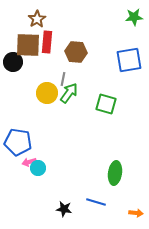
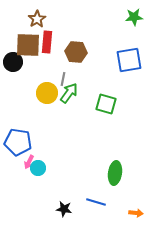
pink arrow: rotated 48 degrees counterclockwise
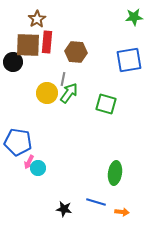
orange arrow: moved 14 px left, 1 px up
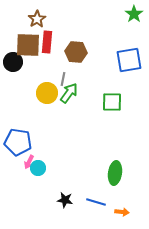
green star: moved 3 px up; rotated 30 degrees counterclockwise
green square: moved 6 px right, 2 px up; rotated 15 degrees counterclockwise
black star: moved 1 px right, 9 px up
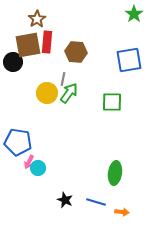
brown square: rotated 12 degrees counterclockwise
black star: rotated 14 degrees clockwise
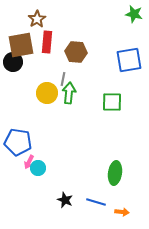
green star: rotated 24 degrees counterclockwise
brown square: moved 7 px left
green arrow: rotated 30 degrees counterclockwise
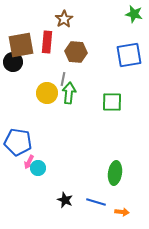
brown star: moved 27 px right
blue square: moved 5 px up
